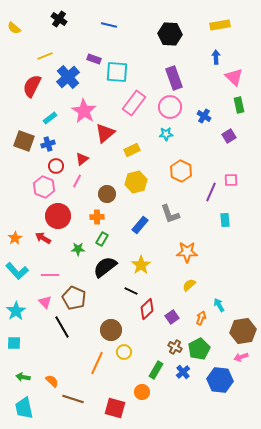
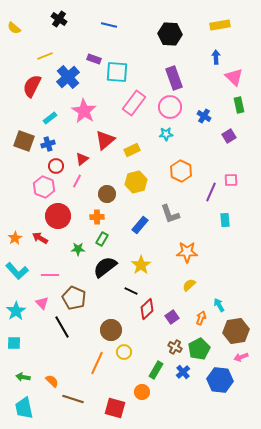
red triangle at (105, 133): moved 7 px down
red arrow at (43, 238): moved 3 px left
pink triangle at (45, 302): moved 3 px left, 1 px down
brown hexagon at (243, 331): moved 7 px left
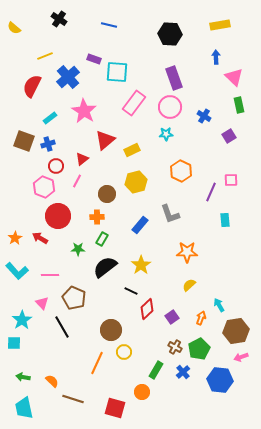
cyan star at (16, 311): moved 6 px right, 9 px down
